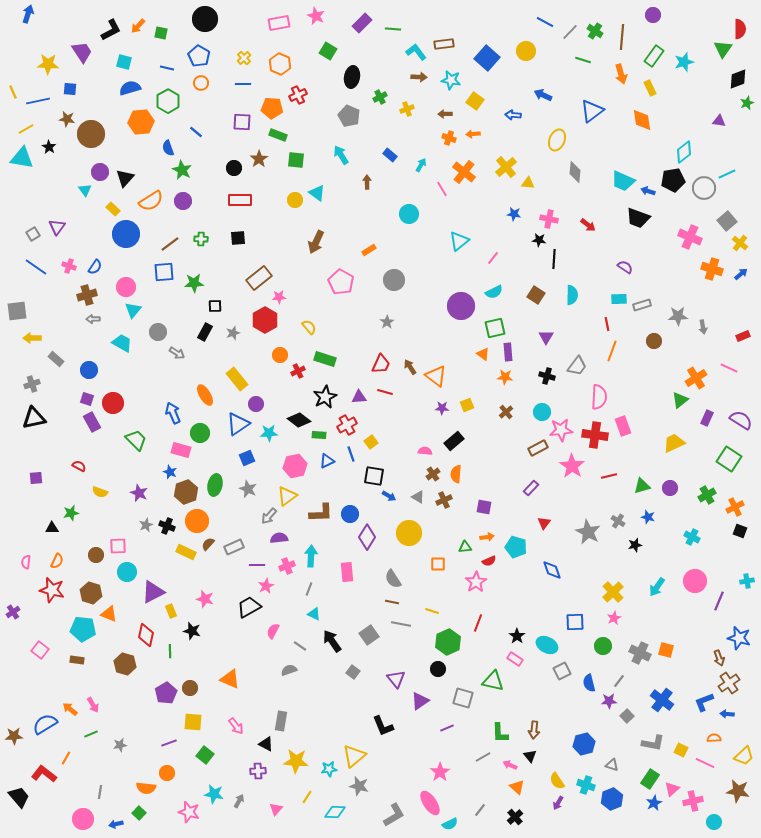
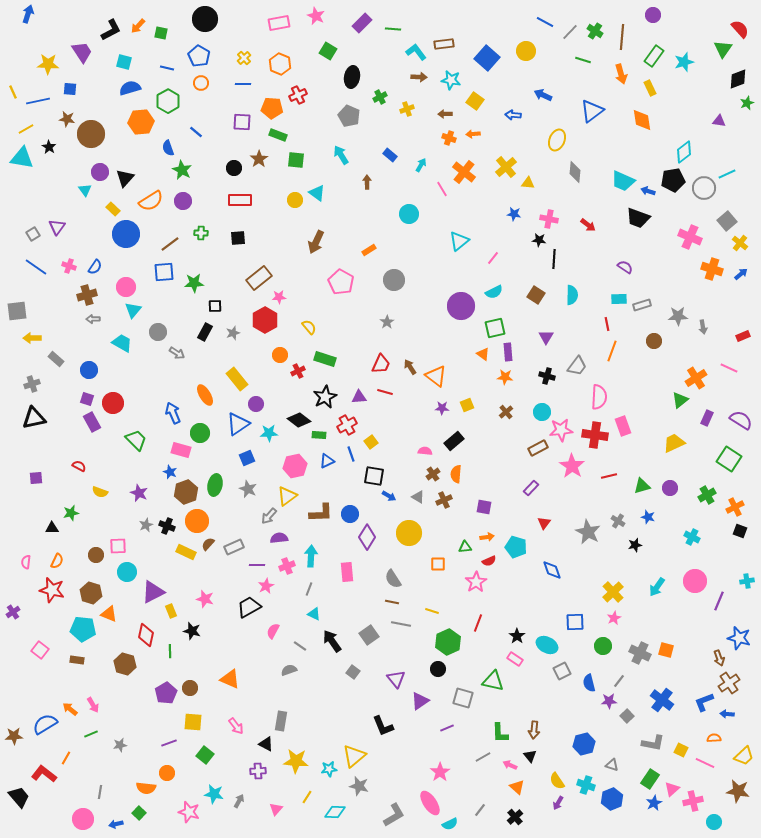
red semicircle at (740, 29): rotated 42 degrees counterclockwise
green cross at (201, 239): moved 6 px up
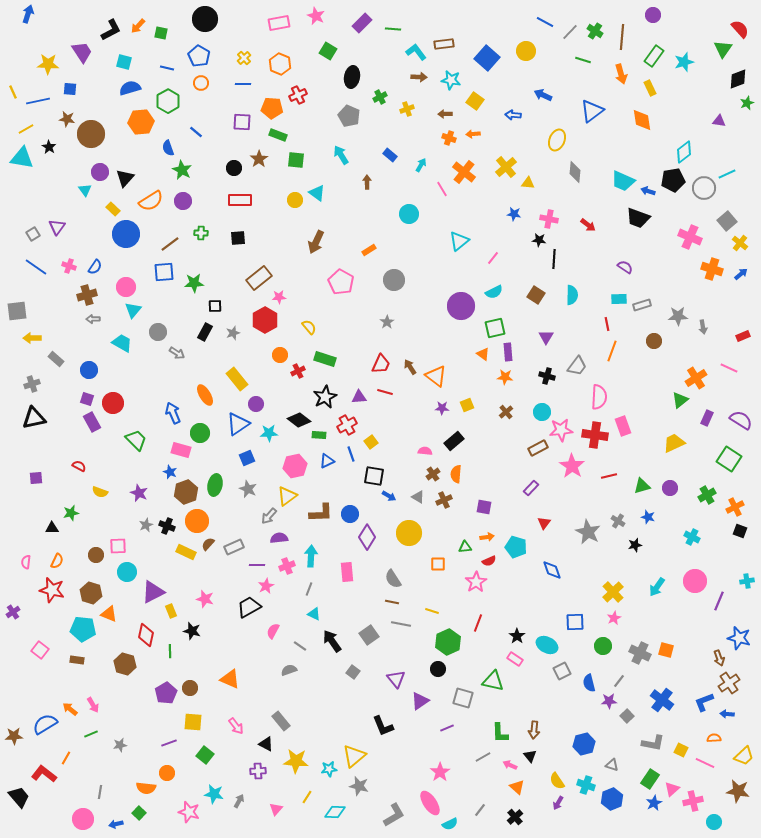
gray rectangle at (281, 721): rotated 48 degrees counterclockwise
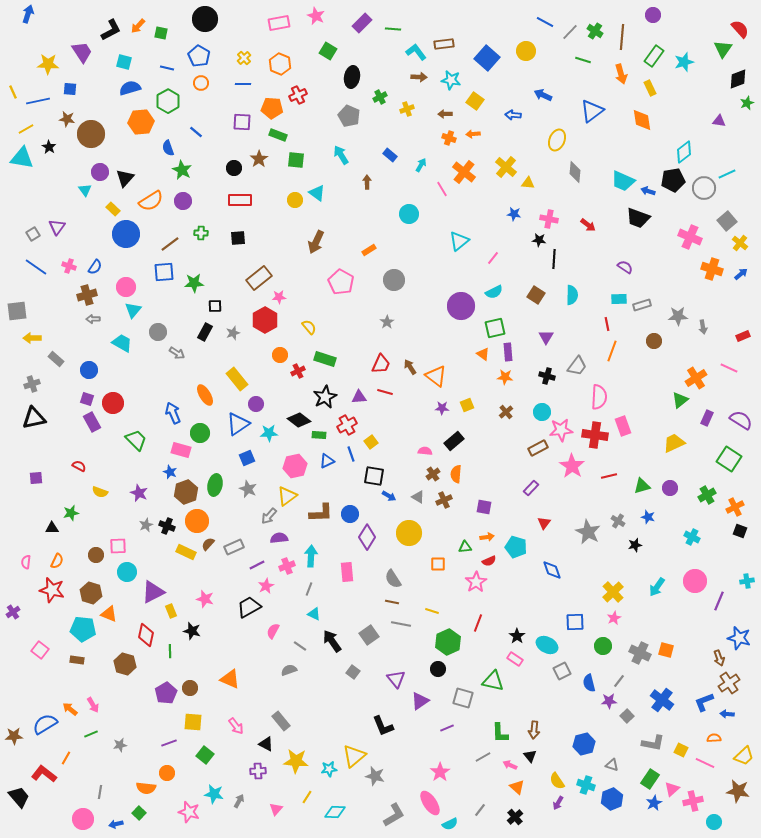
yellow cross at (506, 167): rotated 10 degrees counterclockwise
purple line at (257, 565): rotated 28 degrees counterclockwise
gray star at (359, 786): moved 16 px right, 10 px up
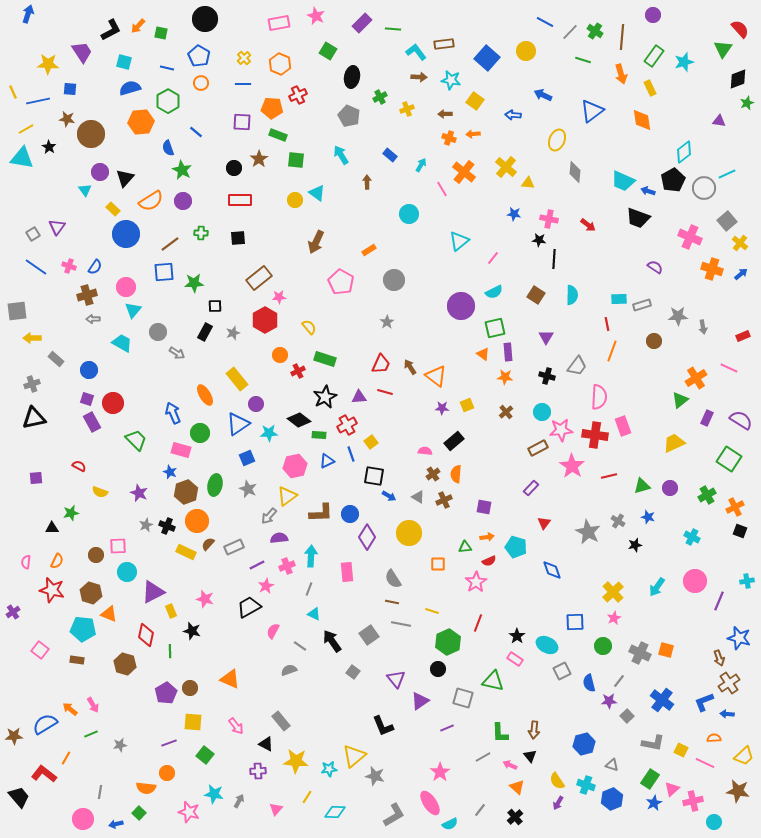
black pentagon at (673, 180): rotated 20 degrees counterclockwise
purple semicircle at (625, 267): moved 30 px right
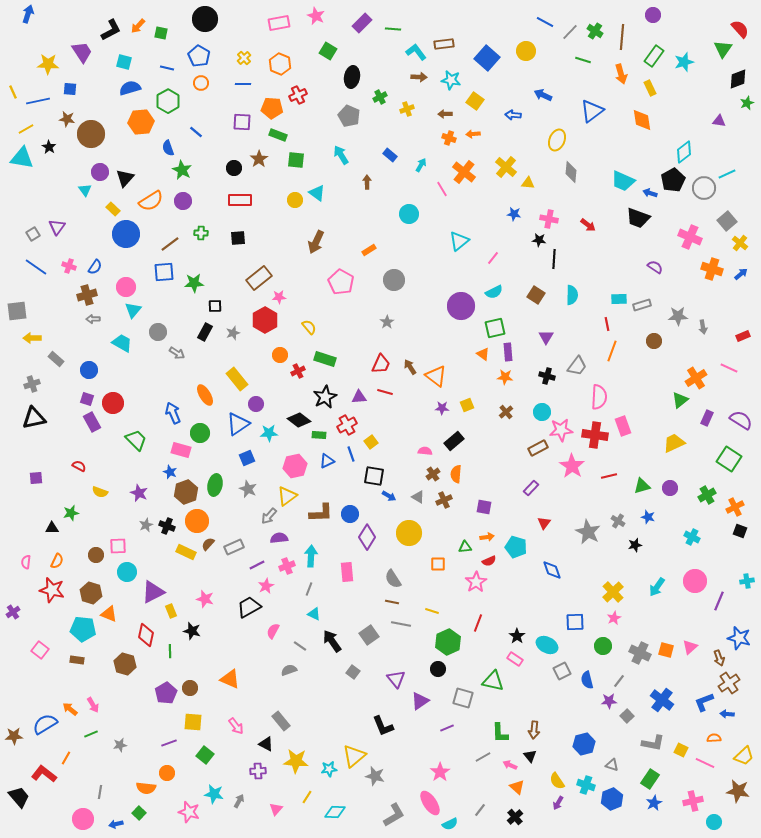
gray diamond at (575, 172): moved 4 px left
blue arrow at (648, 191): moved 2 px right, 2 px down
blue semicircle at (589, 683): moved 2 px left, 3 px up
pink triangle at (672, 789): moved 18 px right, 142 px up
